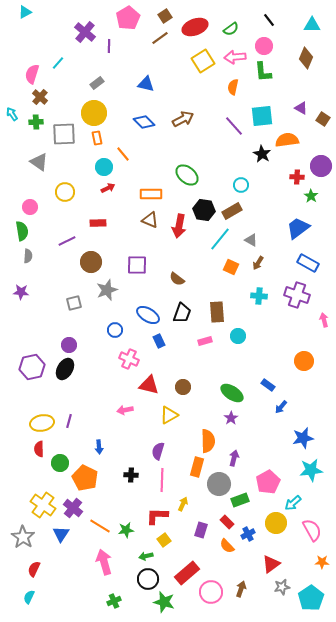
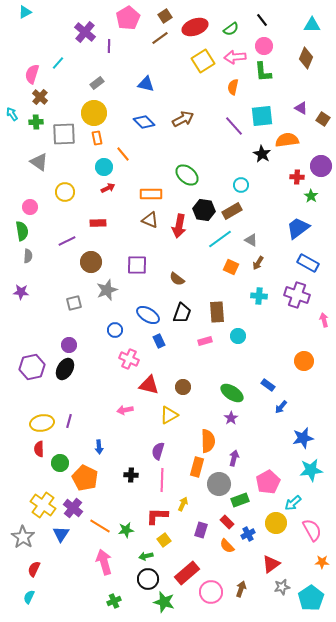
black line at (269, 20): moved 7 px left
cyan line at (220, 239): rotated 15 degrees clockwise
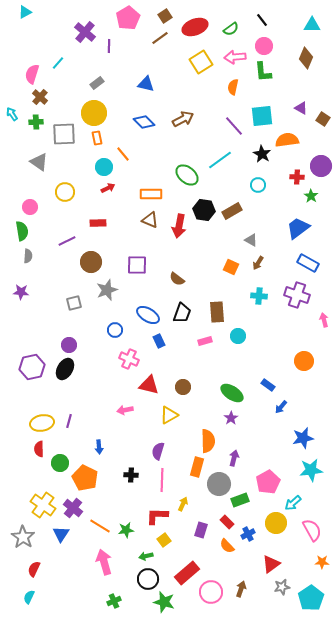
yellow square at (203, 61): moved 2 px left, 1 px down
cyan circle at (241, 185): moved 17 px right
cyan line at (220, 239): moved 79 px up
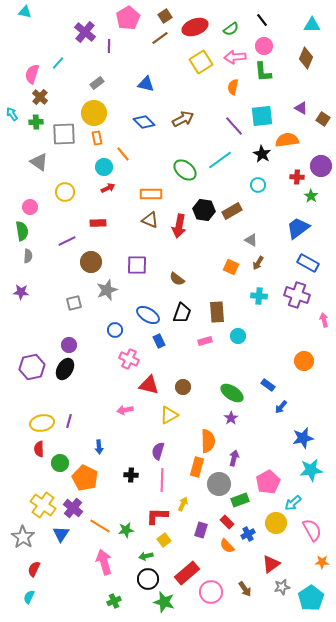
cyan triangle at (25, 12): rotated 40 degrees clockwise
green ellipse at (187, 175): moved 2 px left, 5 px up
brown arrow at (241, 589): moved 4 px right; rotated 126 degrees clockwise
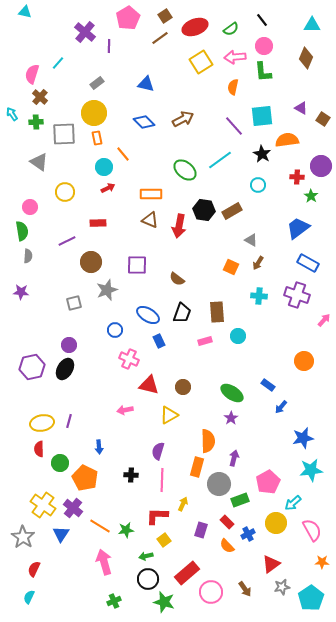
pink arrow at (324, 320): rotated 56 degrees clockwise
